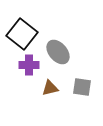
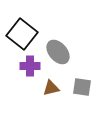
purple cross: moved 1 px right, 1 px down
brown triangle: moved 1 px right
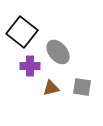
black square: moved 2 px up
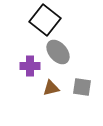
black square: moved 23 px right, 12 px up
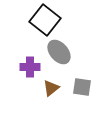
gray ellipse: moved 1 px right
purple cross: moved 1 px down
brown triangle: rotated 24 degrees counterclockwise
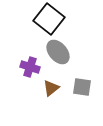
black square: moved 4 px right, 1 px up
gray ellipse: moved 1 px left
purple cross: rotated 18 degrees clockwise
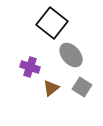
black square: moved 3 px right, 4 px down
gray ellipse: moved 13 px right, 3 px down
gray square: rotated 24 degrees clockwise
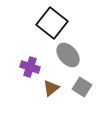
gray ellipse: moved 3 px left
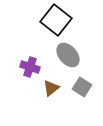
black square: moved 4 px right, 3 px up
